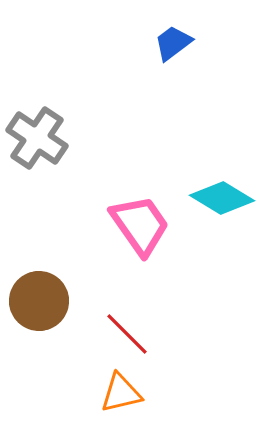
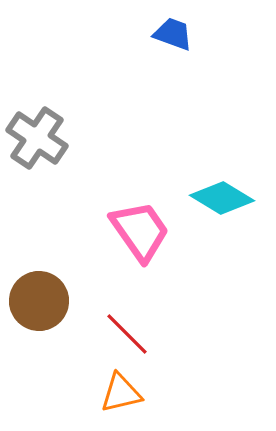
blue trapezoid: moved 9 px up; rotated 57 degrees clockwise
pink trapezoid: moved 6 px down
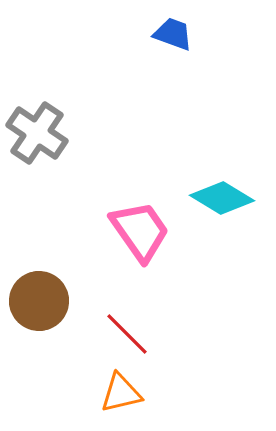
gray cross: moved 5 px up
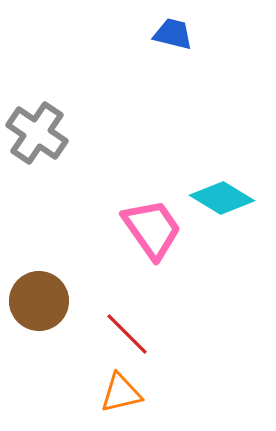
blue trapezoid: rotated 6 degrees counterclockwise
pink trapezoid: moved 12 px right, 2 px up
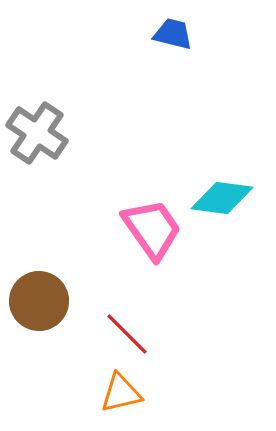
cyan diamond: rotated 24 degrees counterclockwise
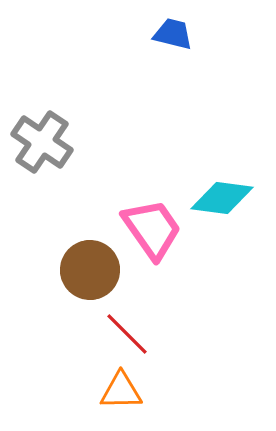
gray cross: moved 5 px right, 9 px down
brown circle: moved 51 px right, 31 px up
orange triangle: moved 2 px up; rotated 12 degrees clockwise
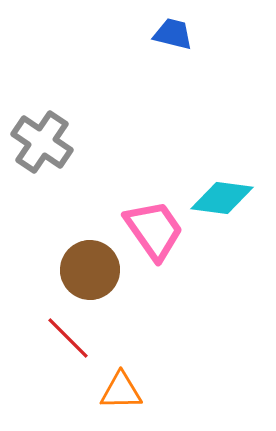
pink trapezoid: moved 2 px right, 1 px down
red line: moved 59 px left, 4 px down
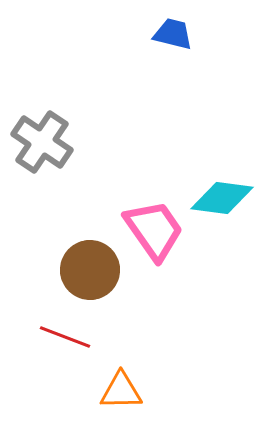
red line: moved 3 px left, 1 px up; rotated 24 degrees counterclockwise
